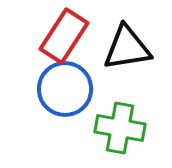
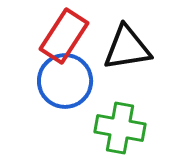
blue circle: moved 8 px up
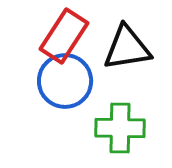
green cross: rotated 9 degrees counterclockwise
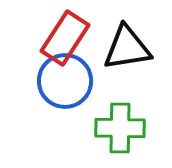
red rectangle: moved 1 px right, 2 px down
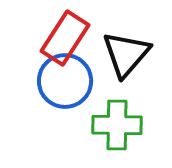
black triangle: moved 1 px left, 6 px down; rotated 40 degrees counterclockwise
green cross: moved 3 px left, 3 px up
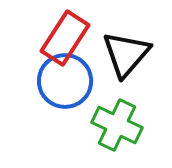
green cross: rotated 24 degrees clockwise
